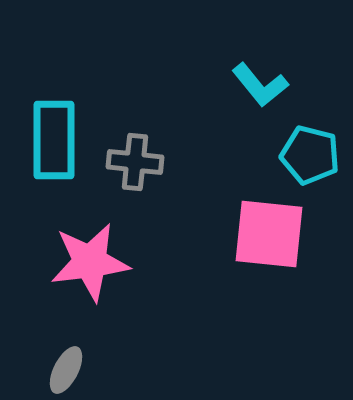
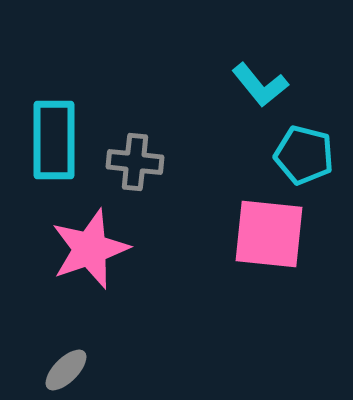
cyan pentagon: moved 6 px left
pink star: moved 13 px up; rotated 12 degrees counterclockwise
gray ellipse: rotated 18 degrees clockwise
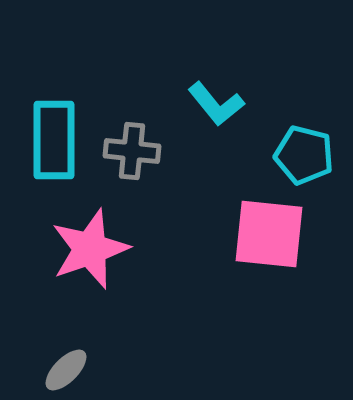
cyan L-shape: moved 44 px left, 19 px down
gray cross: moved 3 px left, 11 px up
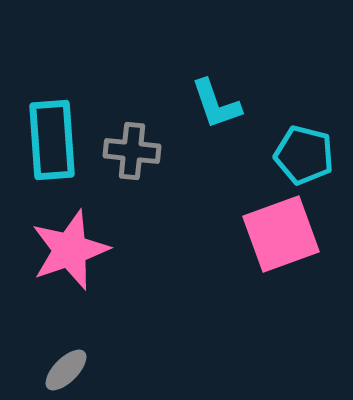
cyan L-shape: rotated 20 degrees clockwise
cyan rectangle: moved 2 px left; rotated 4 degrees counterclockwise
pink square: moved 12 px right; rotated 26 degrees counterclockwise
pink star: moved 20 px left, 1 px down
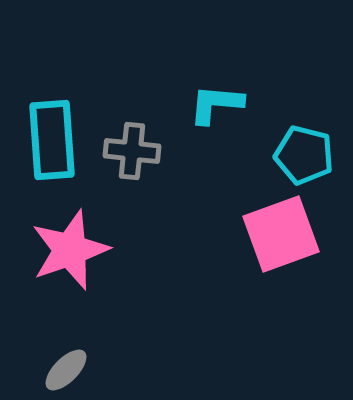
cyan L-shape: rotated 114 degrees clockwise
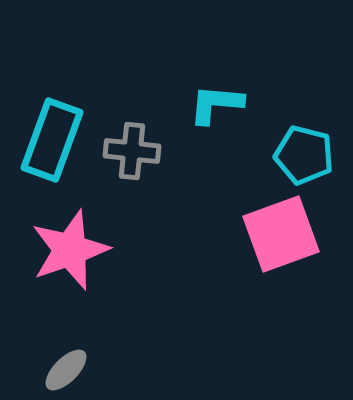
cyan rectangle: rotated 24 degrees clockwise
